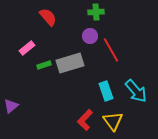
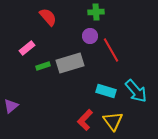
green rectangle: moved 1 px left, 1 px down
cyan rectangle: rotated 54 degrees counterclockwise
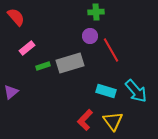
red semicircle: moved 32 px left
purple triangle: moved 14 px up
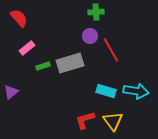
red semicircle: moved 3 px right, 1 px down
cyan arrow: rotated 40 degrees counterclockwise
red L-shape: rotated 30 degrees clockwise
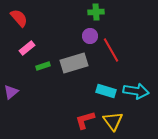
gray rectangle: moved 4 px right
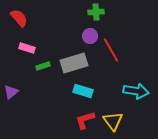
pink rectangle: rotated 56 degrees clockwise
cyan rectangle: moved 23 px left
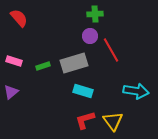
green cross: moved 1 px left, 2 px down
pink rectangle: moved 13 px left, 13 px down
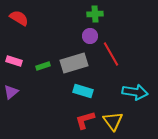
red semicircle: rotated 18 degrees counterclockwise
red line: moved 4 px down
cyan arrow: moved 1 px left, 1 px down
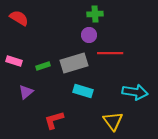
purple circle: moved 1 px left, 1 px up
red line: moved 1 px left, 1 px up; rotated 60 degrees counterclockwise
purple triangle: moved 15 px right
red L-shape: moved 31 px left
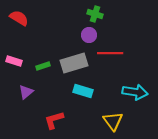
green cross: rotated 21 degrees clockwise
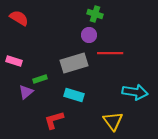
green rectangle: moved 3 px left, 13 px down
cyan rectangle: moved 9 px left, 4 px down
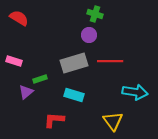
red line: moved 8 px down
red L-shape: rotated 20 degrees clockwise
